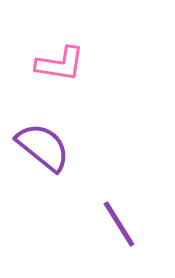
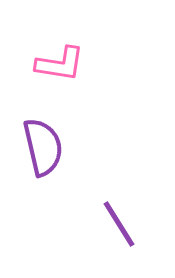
purple semicircle: rotated 38 degrees clockwise
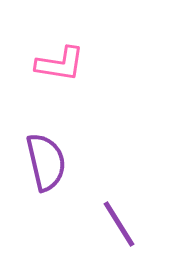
purple semicircle: moved 3 px right, 15 px down
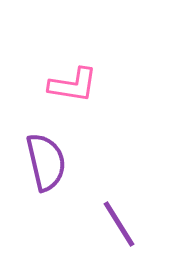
pink L-shape: moved 13 px right, 21 px down
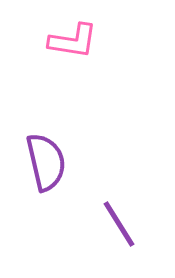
pink L-shape: moved 44 px up
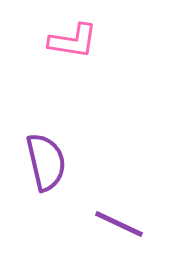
purple line: rotated 33 degrees counterclockwise
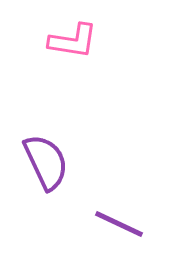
purple semicircle: rotated 12 degrees counterclockwise
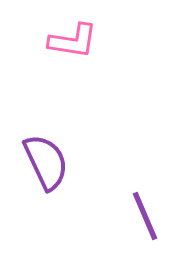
purple line: moved 26 px right, 8 px up; rotated 42 degrees clockwise
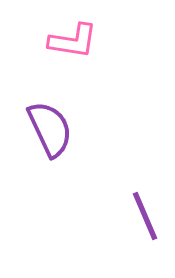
purple semicircle: moved 4 px right, 33 px up
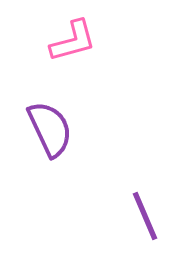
pink L-shape: rotated 24 degrees counterclockwise
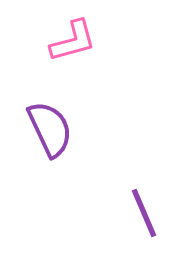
purple line: moved 1 px left, 3 px up
